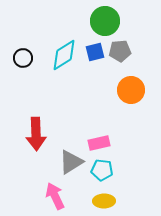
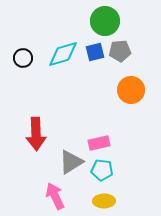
cyan diamond: moved 1 px left, 1 px up; rotated 16 degrees clockwise
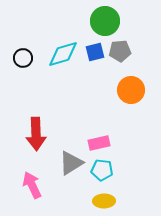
gray triangle: moved 1 px down
pink arrow: moved 23 px left, 11 px up
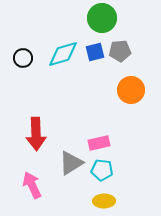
green circle: moved 3 px left, 3 px up
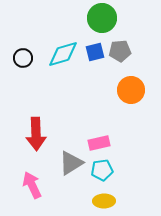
cyan pentagon: rotated 15 degrees counterclockwise
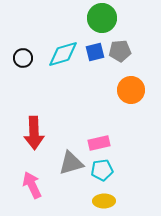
red arrow: moved 2 px left, 1 px up
gray triangle: rotated 16 degrees clockwise
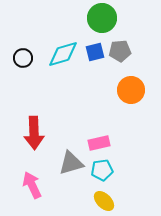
yellow ellipse: rotated 45 degrees clockwise
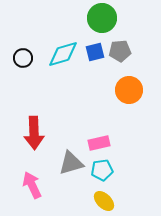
orange circle: moved 2 px left
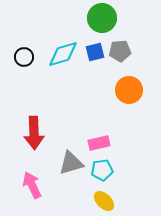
black circle: moved 1 px right, 1 px up
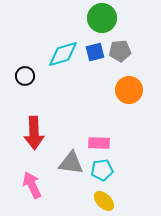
black circle: moved 1 px right, 19 px down
pink rectangle: rotated 15 degrees clockwise
gray triangle: rotated 24 degrees clockwise
